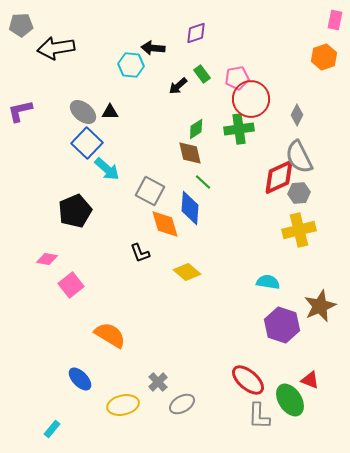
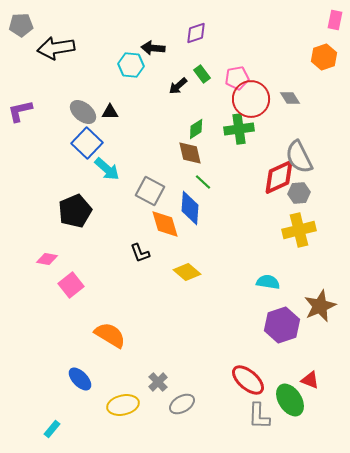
gray diamond at (297, 115): moved 7 px left, 17 px up; rotated 60 degrees counterclockwise
purple hexagon at (282, 325): rotated 24 degrees clockwise
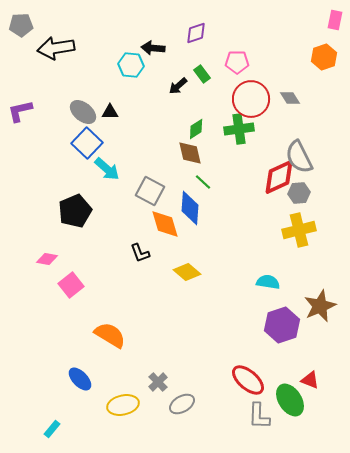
pink pentagon at (237, 78): moved 16 px up; rotated 10 degrees clockwise
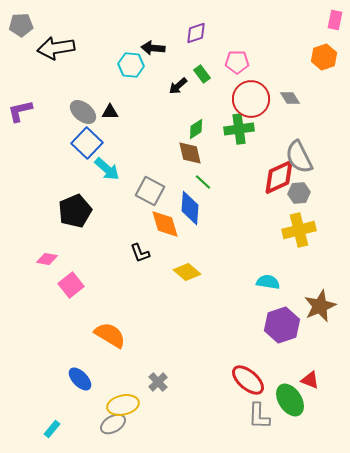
gray ellipse at (182, 404): moved 69 px left, 20 px down
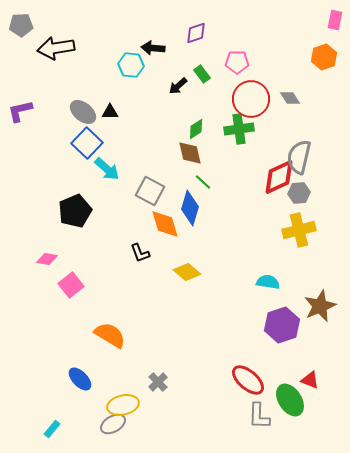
gray semicircle at (299, 157): rotated 40 degrees clockwise
blue diamond at (190, 208): rotated 12 degrees clockwise
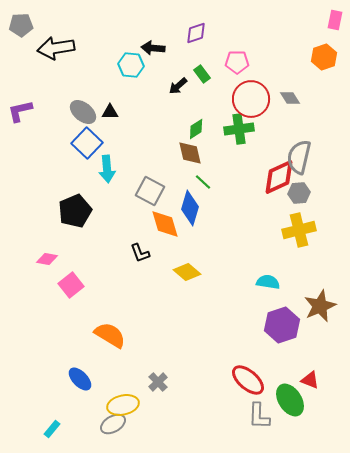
cyan arrow at (107, 169): rotated 44 degrees clockwise
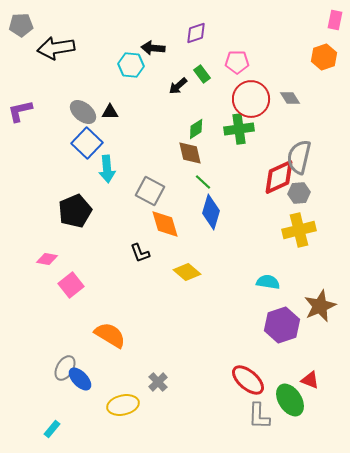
blue diamond at (190, 208): moved 21 px right, 4 px down
gray ellipse at (113, 424): moved 48 px left, 56 px up; rotated 30 degrees counterclockwise
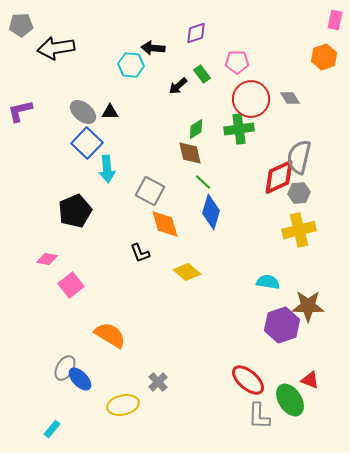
brown star at (320, 306): moved 12 px left; rotated 24 degrees clockwise
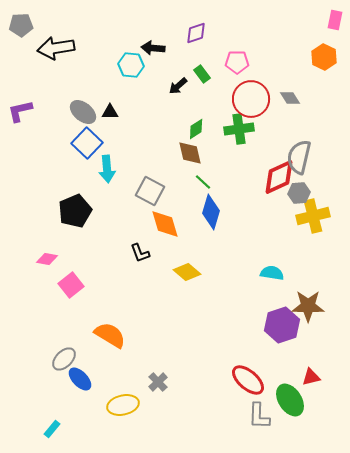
orange hexagon at (324, 57): rotated 15 degrees counterclockwise
yellow cross at (299, 230): moved 14 px right, 14 px up
cyan semicircle at (268, 282): moved 4 px right, 9 px up
gray ellipse at (65, 368): moved 1 px left, 9 px up; rotated 15 degrees clockwise
red triangle at (310, 380): moved 1 px right, 3 px up; rotated 36 degrees counterclockwise
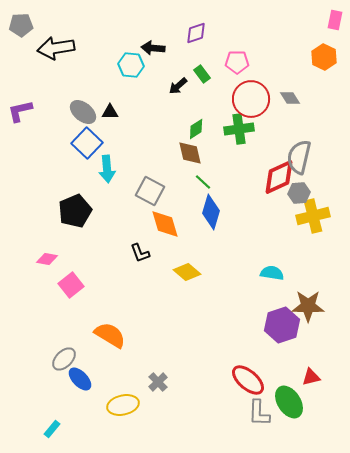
green ellipse at (290, 400): moved 1 px left, 2 px down
gray L-shape at (259, 416): moved 3 px up
